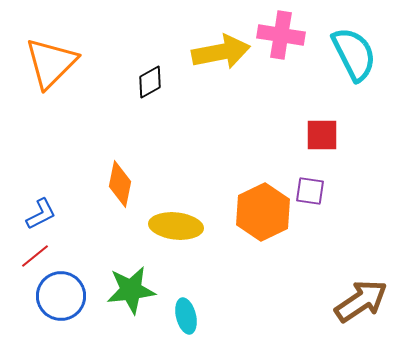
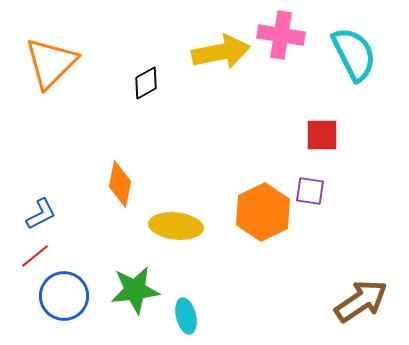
black diamond: moved 4 px left, 1 px down
green star: moved 4 px right
blue circle: moved 3 px right
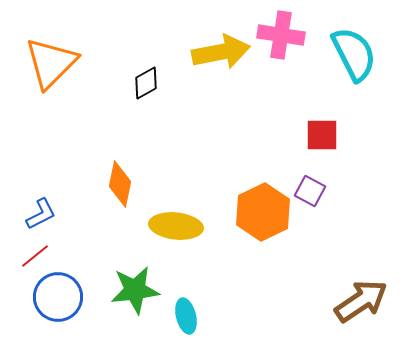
purple square: rotated 20 degrees clockwise
blue circle: moved 6 px left, 1 px down
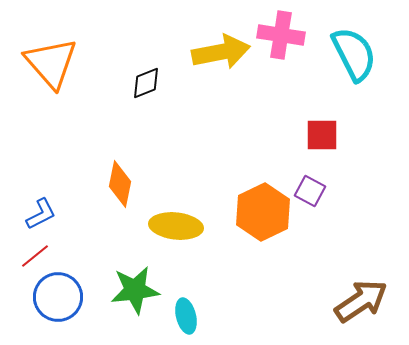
orange triangle: rotated 26 degrees counterclockwise
black diamond: rotated 8 degrees clockwise
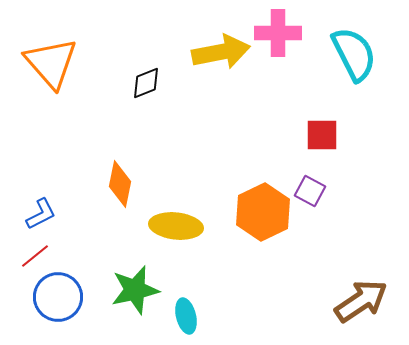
pink cross: moved 3 px left, 2 px up; rotated 9 degrees counterclockwise
green star: rotated 6 degrees counterclockwise
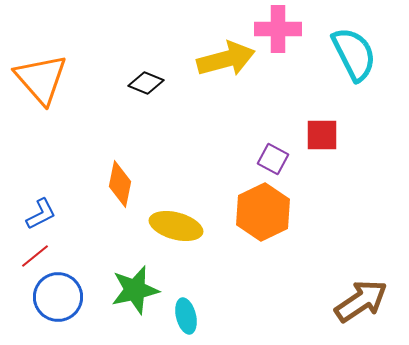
pink cross: moved 4 px up
yellow arrow: moved 5 px right, 7 px down; rotated 4 degrees counterclockwise
orange triangle: moved 10 px left, 16 px down
black diamond: rotated 44 degrees clockwise
purple square: moved 37 px left, 32 px up
yellow ellipse: rotated 9 degrees clockwise
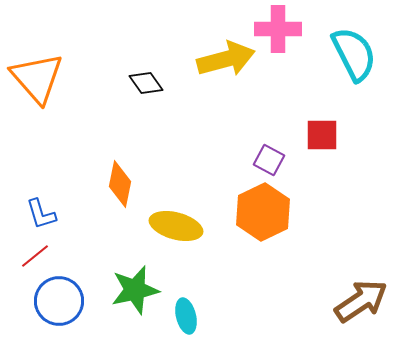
orange triangle: moved 4 px left, 1 px up
black diamond: rotated 32 degrees clockwise
purple square: moved 4 px left, 1 px down
blue L-shape: rotated 100 degrees clockwise
blue circle: moved 1 px right, 4 px down
